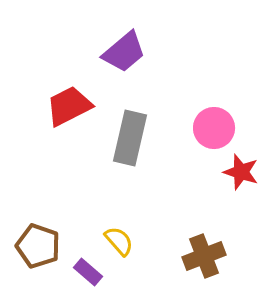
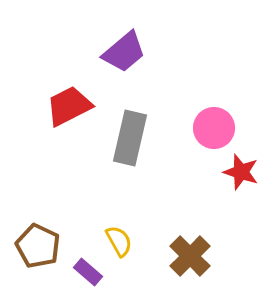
yellow semicircle: rotated 12 degrees clockwise
brown pentagon: rotated 6 degrees clockwise
brown cross: moved 14 px left; rotated 24 degrees counterclockwise
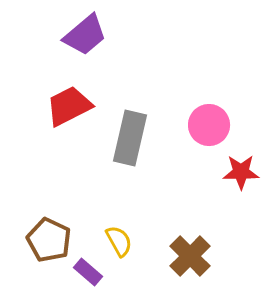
purple trapezoid: moved 39 px left, 17 px up
pink circle: moved 5 px left, 3 px up
red star: rotated 18 degrees counterclockwise
brown pentagon: moved 11 px right, 6 px up
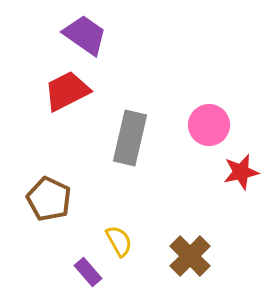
purple trapezoid: rotated 105 degrees counterclockwise
red trapezoid: moved 2 px left, 15 px up
red star: rotated 12 degrees counterclockwise
brown pentagon: moved 41 px up
purple rectangle: rotated 8 degrees clockwise
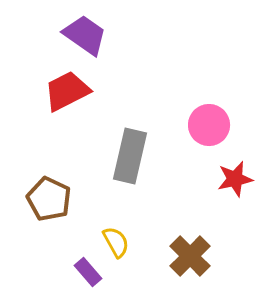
gray rectangle: moved 18 px down
red star: moved 6 px left, 7 px down
yellow semicircle: moved 3 px left, 1 px down
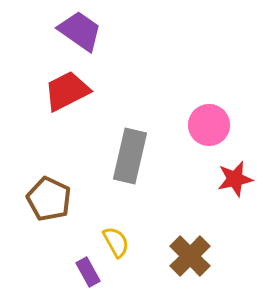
purple trapezoid: moved 5 px left, 4 px up
purple rectangle: rotated 12 degrees clockwise
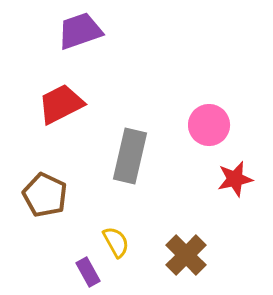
purple trapezoid: rotated 54 degrees counterclockwise
red trapezoid: moved 6 px left, 13 px down
brown pentagon: moved 4 px left, 4 px up
brown cross: moved 4 px left, 1 px up
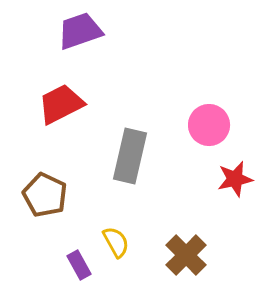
purple rectangle: moved 9 px left, 7 px up
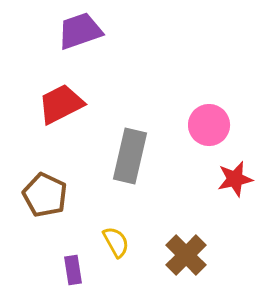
purple rectangle: moved 6 px left, 5 px down; rotated 20 degrees clockwise
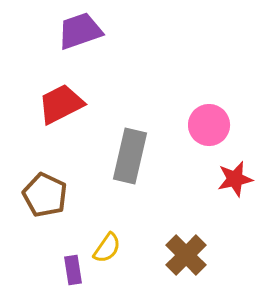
yellow semicircle: moved 9 px left, 6 px down; rotated 64 degrees clockwise
